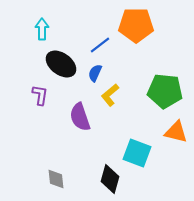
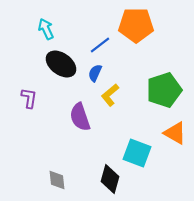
cyan arrow: moved 4 px right; rotated 25 degrees counterclockwise
green pentagon: moved 1 px left, 1 px up; rotated 24 degrees counterclockwise
purple L-shape: moved 11 px left, 3 px down
orange triangle: moved 1 px left, 1 px down; rotated 15 degrees clockwise
gray diamond: moved 1 px right, 1 px down
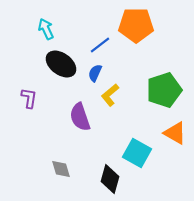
cyan square: rotated 8 degrees clockwise
gray diamond: moved 4 px right, 11 px up; rotated 10 degrees counterclockwise
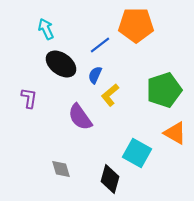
blue semicircle: moved 2 px down
purple semicircle: rotated 16 degrees counterclockwise
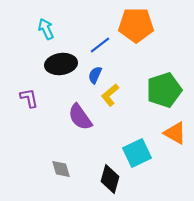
black ellipse: rotated 44 degrees counterclockwise
purple L-shape: rotated 20 degrees counterclockwise
cyan square: rotated 36 degrees clockwise
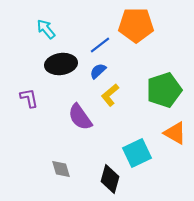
cyan arrow: rotated 15 degrees counterclockwise
blue semicircle: moved 3 px right, 4 px up; rotated 24 degrees clockwise
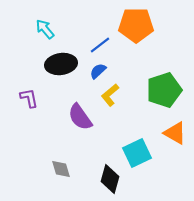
cyan arrow: moved 1 px left
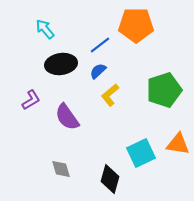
purple L-shape: moved 2 px right, 2 px down; rotated 70 degrees clockwise
purple semicircle: moved 13 px left
orange triangle: moved 3 px right, 11 px down; rotated 20 degrees counterclockwise
cyan square: moved 4 px right
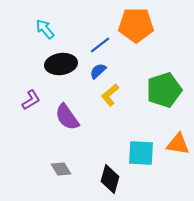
cyan square: rotated 28 degrees clockwise
gray diamond: rotated 15 degrees counterclockwise
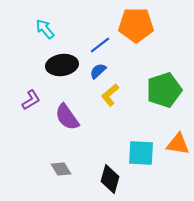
black ellipse: moved 1 px right, 1 px down
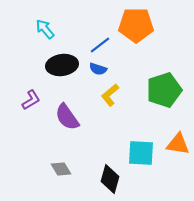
blue semicircle: moved 2 px up; rotated 120 degrees counterclockwise
